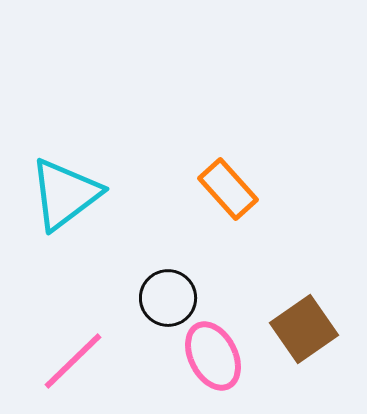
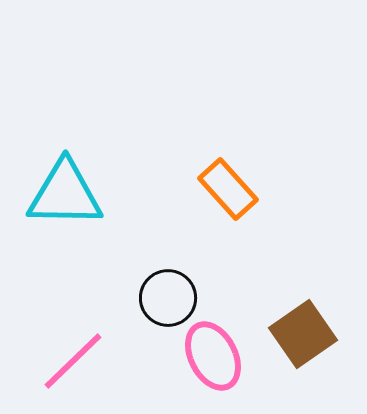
cyan triangle: rotated 38 degrees clockwise
brown square: moved 1 px left, 5 px down
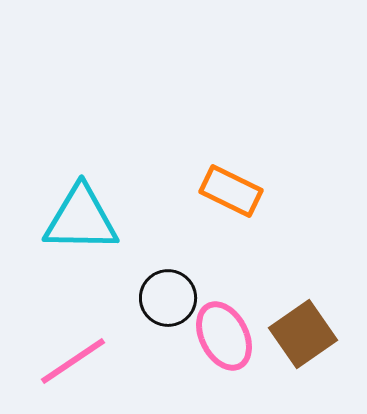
orange rectangle: moved 3 px right, 2 px down; rotated 22 degrees counterclockwise
cyan triangle: moved 16 px right, 25 px down
pink ellipse: moved 11 px right, 20 px up
pink line: rotated 10 degrees clockwise
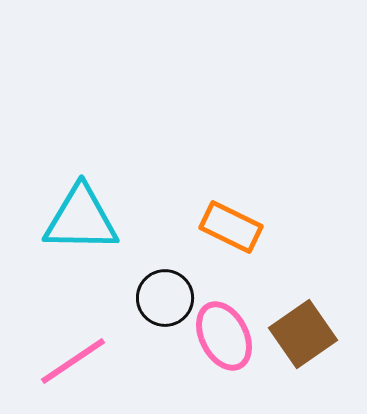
orange rectangle: moved 36 px down
black circle: moved 3 px left
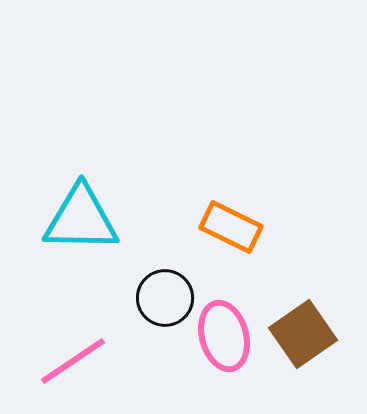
pink ellipse: rotated 12 degrees clockwise
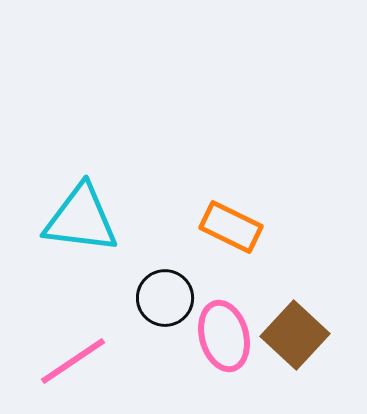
cyan triangle: rotated 6 degrees clockwise
brown square: moved 8 px left, 1 px down; rotated 12 degrees counterclockwise
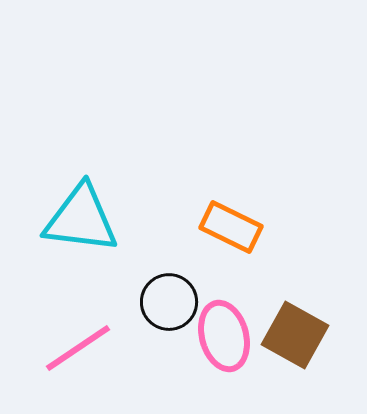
black circle: moved 4 px right, 4 px down
brown square: rotated 14 degrees counterclockwise
pink line: moved 5 px right, 13 px up
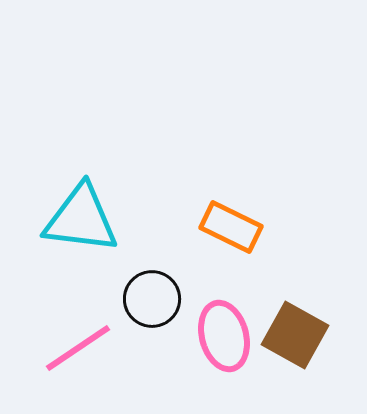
black circle: moved 17 px left, 3 px up
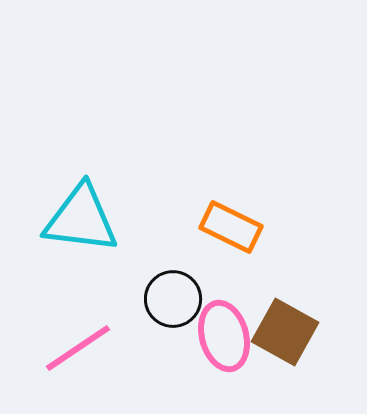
black circle: moved 21 px right
brown square: moved 10 px left, 3 px up
